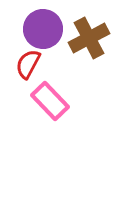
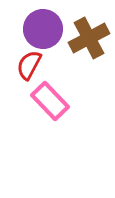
red semicircle: moved 1 px right, 1 px down
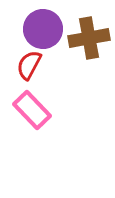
brown cross: rotated 18 degrees clockwise
pink rectangle: moved 18 px left, 9 px down
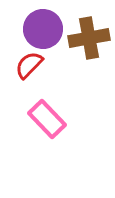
red semicircle: rotated 16 degrees clockwise
pink rectangle: moved 15 px right, 9 px down
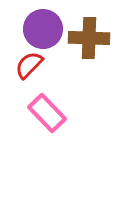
brown cross: rotated 12 degrees clockwise
pink rectangle: moved 6 px up
